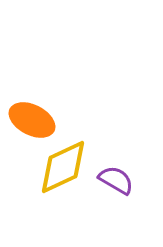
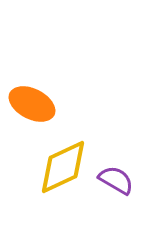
orange ellipse: moved 16 px up
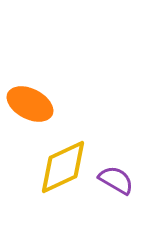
orange ellipse: moved 2 px left
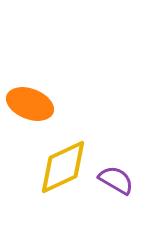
orange ellipse: rotated 6 degrees counterclockwise
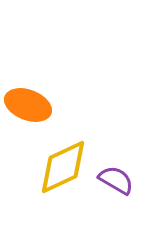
orange ellipse: moved 2 px left, 1 px down
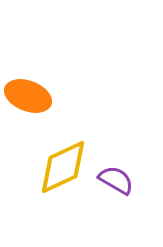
orange ellipse: moved 9 px up
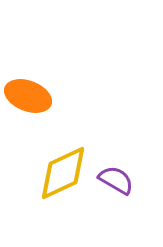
yellow diamond: moved 6 px down
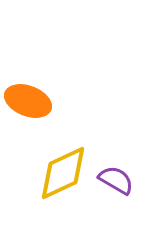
orange ellipse: moved 5 px down
